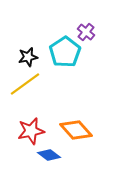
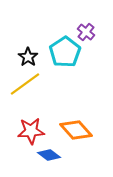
black star: rotated 24 degrees counterclockwise
red star: rotated 8 degrees clockwise
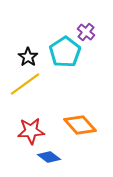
orange diamond: moved 4 px right, 5 px up
blue diamond: moved 2 px down
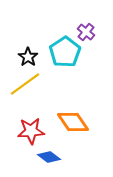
orange diamond: moved 7 px left, 3 px up; rotated 8 degrees clockwise
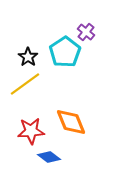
orange diamond: moved 2 px left; rotated 12 degrees clockwise
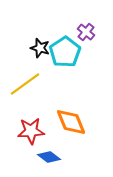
black star: moved 12 px right, 9 px up; rotated 18 degrees counterclockwise
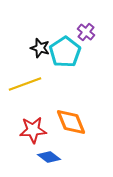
yellow line: rotated 16 degrees clockwise
red star: moved 2 px right, 1 px up
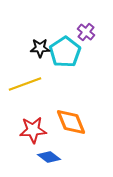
black star: rotated 18 degrees counterclockwise
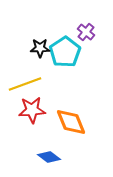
red star: moved 1 px left, 20 px up
